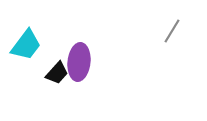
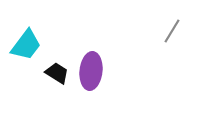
purple ellipse: moved 12 px right, 9 px down
black trapezoid: rotated 100 degrees counterclockwise
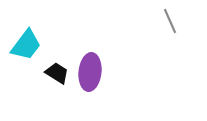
gray line: moved 2 px left, 10 px up; rotated 55 degrees counterclockwise
purple ellipse: moved 1 px left, 1 px down
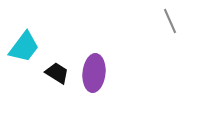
cyan trapezoid: moved 2 px left, 2 px down
purple ellipse: moved 4 px right, 1 px down
